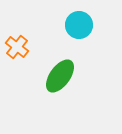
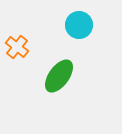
green ellipse: moved 1 px left
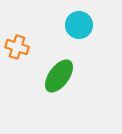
orange cross: rotated 20 degrees counterclockwise
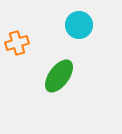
orange cross: moved 4 px up; rotated 35 degrees counterclockwise
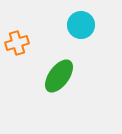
cyan circle: moved 2 px right
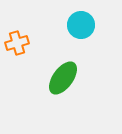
green ellipse: moved 4 px right, 2 px down
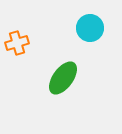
cyan circle: moved 9 px right, 3 px down
